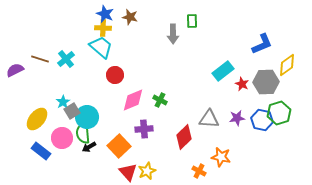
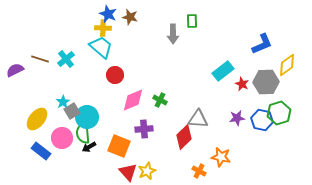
blue star: moved 3 px right
gray triangle: moved 11 px left
orange square: rotated 25 degrees counterclockwise
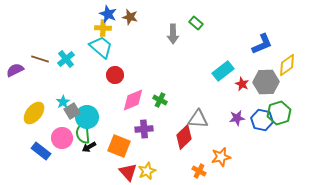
green rectangle: moved 4 px right, 2 px down; rotated 48 degrees counterclockwise
yellow ellipse: moved 3 px left, 6 px up
orange star: rotated 24 degrees counterclockwise
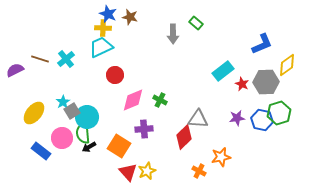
cyan trapezoid: rotated 65 degrees counterclockwise
orange square: rotated 10 degrees clockwise
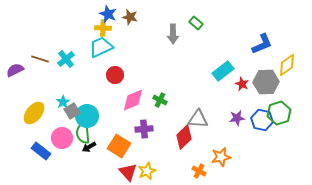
cyan circle: moved 1 px up
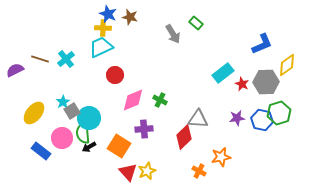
gray arrow: rotated 30 degrees counterclockwise
cyan rectangle: moved 2 px down
cyan circle: moved 2 px right, 2 px down
